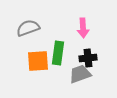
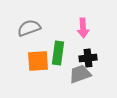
gray semicircle: moved 1 px right
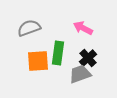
pink arrow: rotated 120 degrees clockwise
black cross: rotated 36 degrees counterclockwise
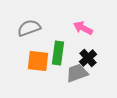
orange square: rotated 10 degrees clockwise
gray trapezoid: moved 3 px left, 1 px up
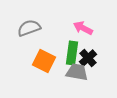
green rectangle: moved 14 px right
orange square: moved 6 px right; rotated 20 degrees clockwise
gray trapezoid: moved 1 px up; rotated 30 degrees clockwise
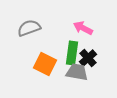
orange square: moved 1 px right, 3 px down
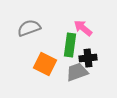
pink arrow: rotated 12 degrees clockwise
green rectangle: moved 2 px left, 8 px up
black cross: rotated 36 degrees clockwise
gray trapezoid: rotated 30 degrees counterclockwise
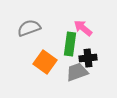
green rectangle: moved 1 px up
orange square: moved 2 px up; rotated 10 degrees clockwise
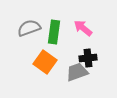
green rectangle: moved 16 px left, 12 px up
